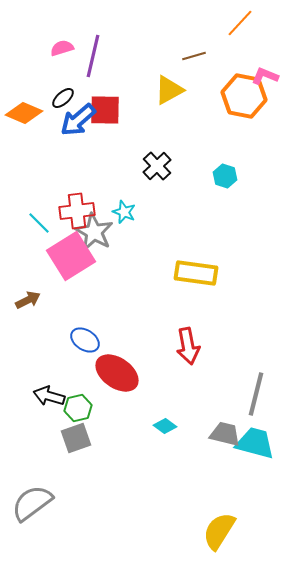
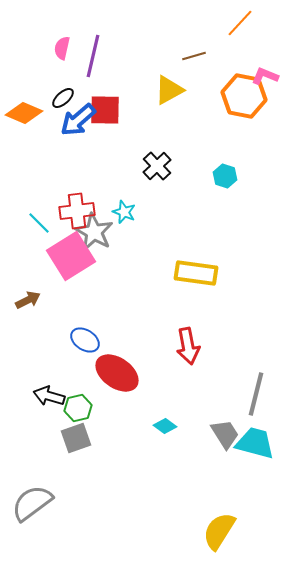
pink semicircle: rotated 60 degrees counterclockwise
gray trapezoid: rotated 44 degrees clockwise
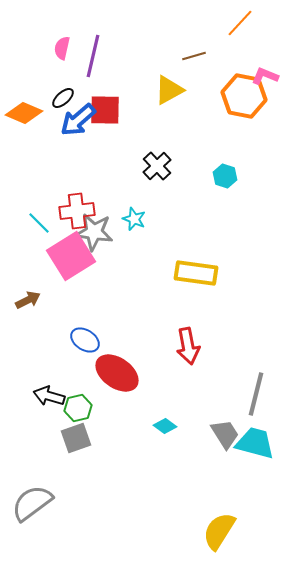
cyan star: moved 10 px right, 7 px down
gray star: rotated 21 degrees counterclockwise
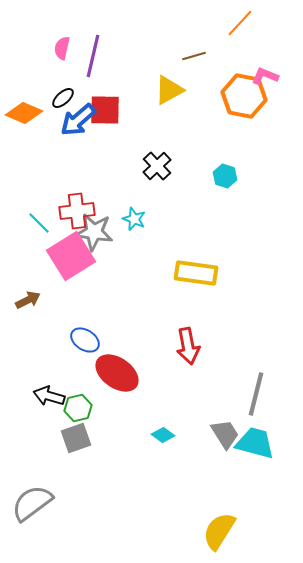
cyan diamond: moved 2 px left, 9 px down
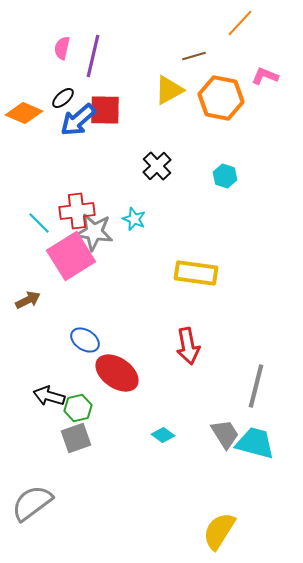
orange hexagon: moved 23 px left, 2 px down
gray line: moved 8 px up
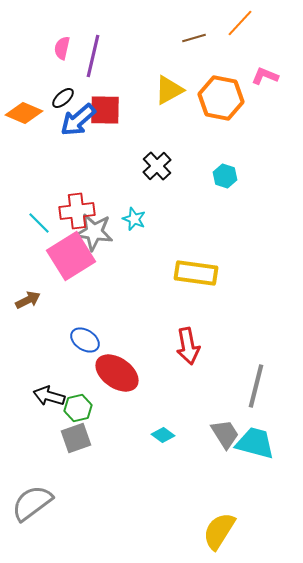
brown line: moved 18 px up
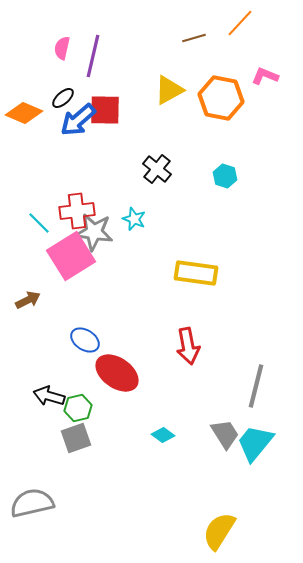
black cross: moved 3 px down; rotated 8 degrees counterclockwise
cyan trapezoid: rotated 66 degrees counterclockwise
gray semicircle: rotated 24 degrees clockwise
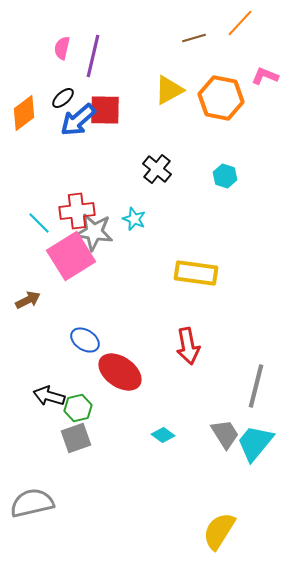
orange diamond: rotated 60 degrees counterclockwise
red ellipse: moved 3 px right, 1 px up
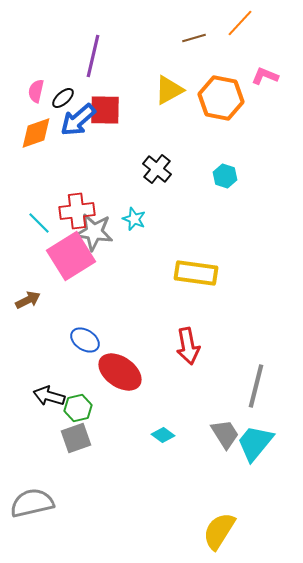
pink semicircle: moved 26 px left, 43 px down
orange diamond: moved 12 px right, 20 px down; rotated 18 degrees clockwise
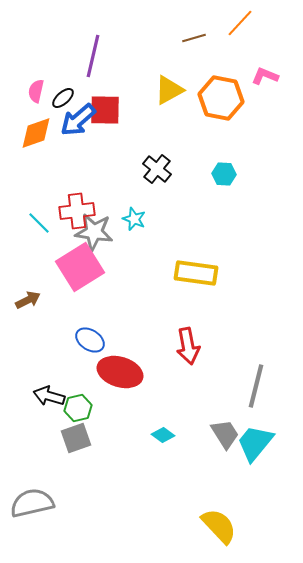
cyan hexagon: moved 1 px left, 2 px up; rotated 15 degrees counterclockwise
pink square: moved 9 px right, 11 px down
blue ellipse: moved 5 px right
red ellipse: rotated 18 degrees counterclockwise
yellow semicircle: moved 5 px up; rotated 105 degrees clockwise
